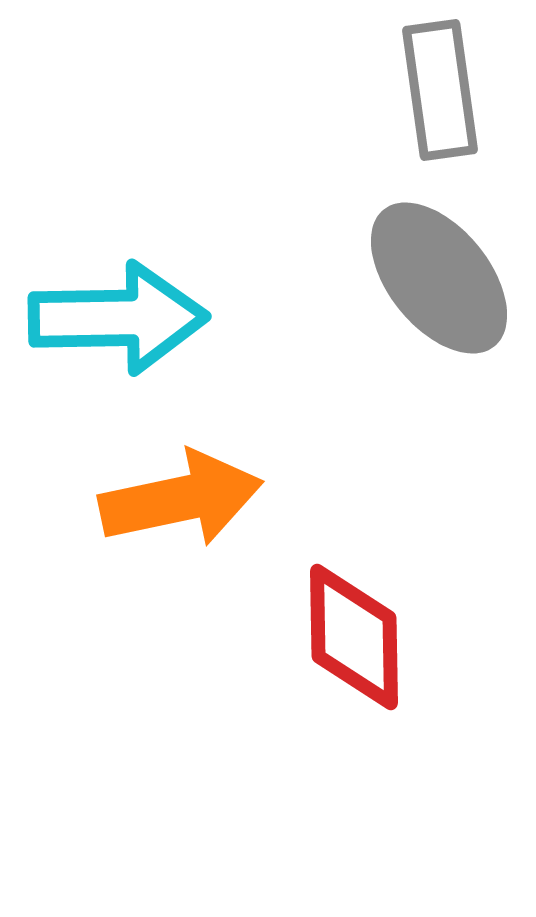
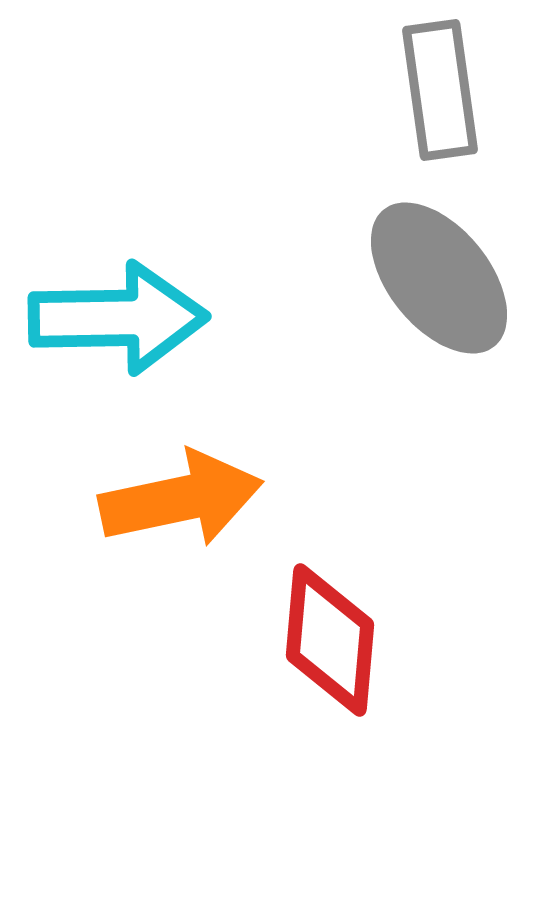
red diamond: moved 24 px left, 3 px down; rotated 6 degrees clockwise
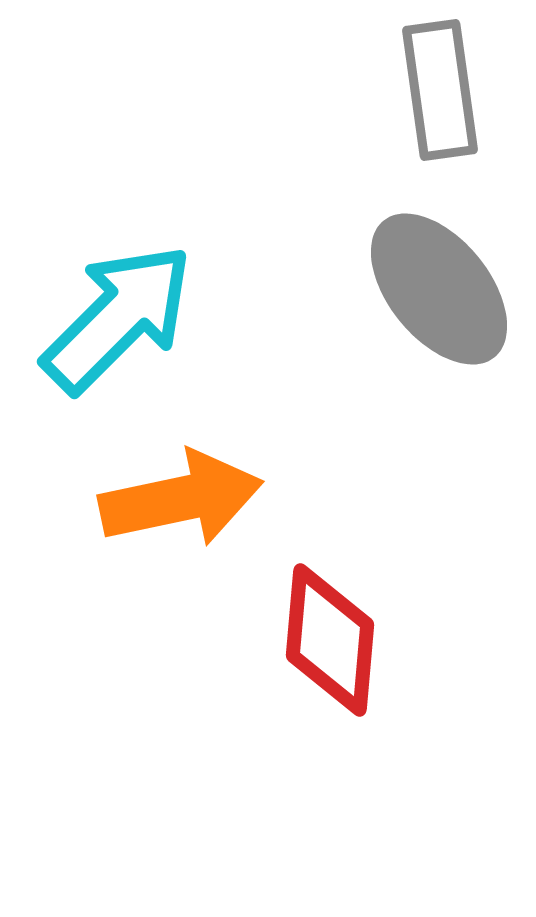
gray ellipse: moved 11 px down
cyan arrow: rotated 44 degrees counterclockwise
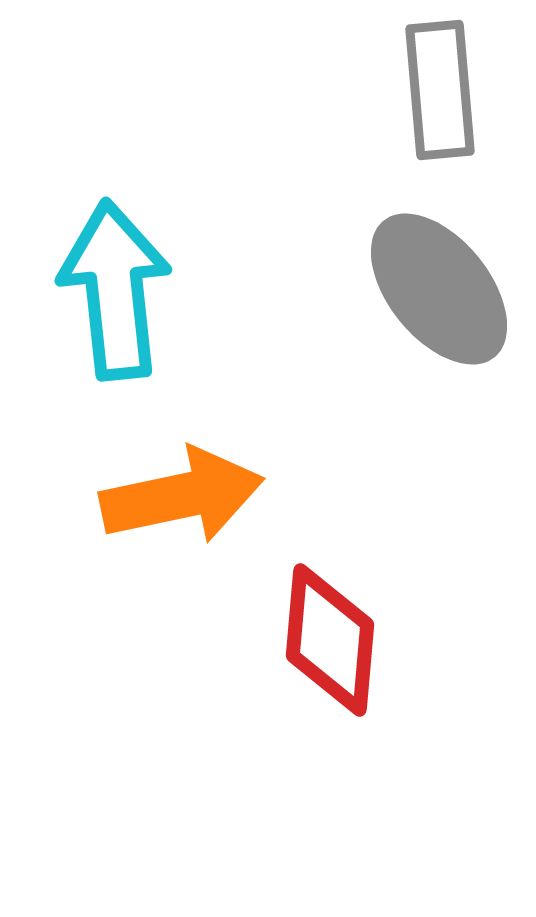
gray rectangle: rotated 3 degrees clockwise
cyan arrow: moved 3 px left, 28 px up; rotated 51 degrees counterclockwise
orange arrow: moved 1 px right, 3 px up
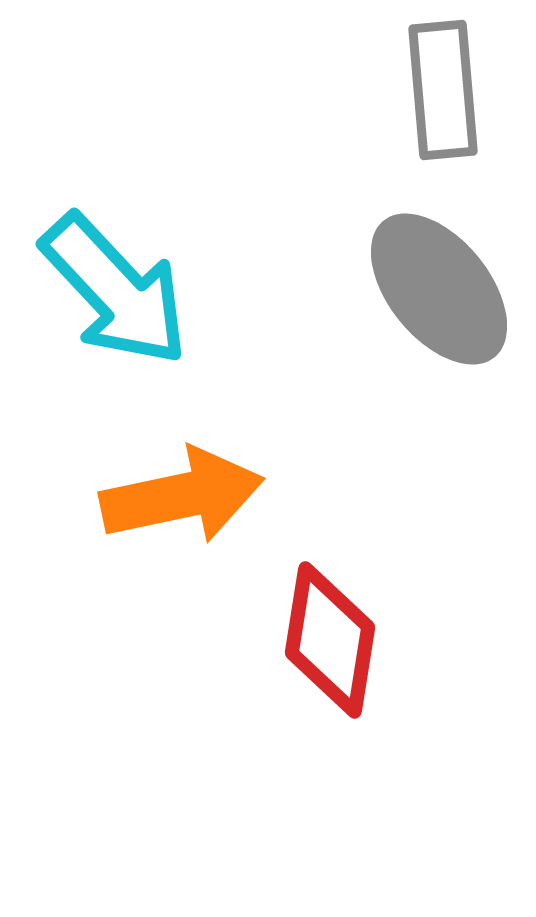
gray rectangle: moved 3 px right
cyan arrow: rotated 143 degrees clockwise
red diamond: rotated 4 degrees clockwise
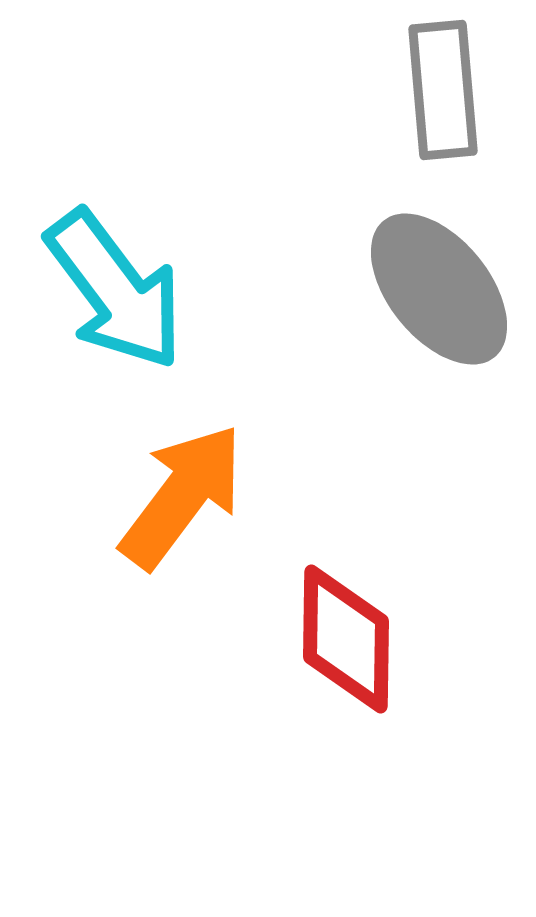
cyan arrow: rotated 6 degrees clockwise
orange arrow: rotated 41 degrees counterclockwise
red diamond: moved 16 px right, 1 px up; rotated 8 degrees counterclockwise
